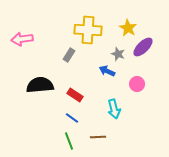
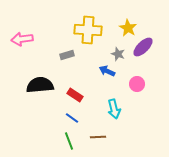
gray rectangle: moved 2 px left; rotated 40 degrees clockwise
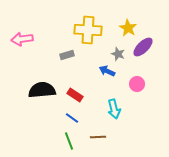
black semicircle: moved 2 px right, 5 px down
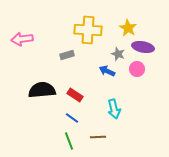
purple ellipse: rotated 55 degrees clockwise
pink circle: moved 15 px up
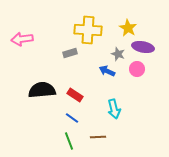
gray rectangle: moved 3 px right, 2 px up
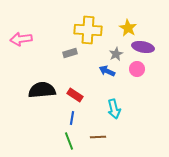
pink arrow: moved 1 px left
gray star: moved 2 px left; rotated 24 degrees clockwise
blue line: rotated 64 degrees clockwise
